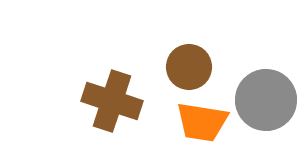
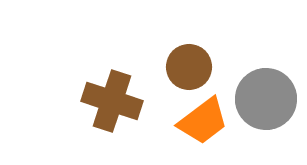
gray circle: moved 1 px up
orange trapezoid: moved 1 px right, 1 px up; rotated 46 degrees counterclockwise
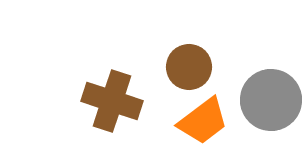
gray circle: moved 5 px right, 1 px down
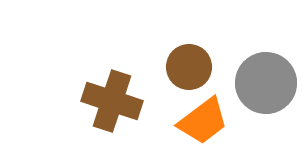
gray circle: moved 5 px left, 17 px up
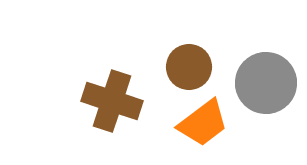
orange trapezoid: moved 2 px down
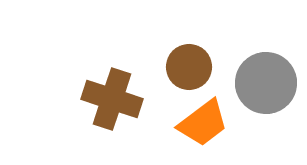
brown cross: moved 2 px up
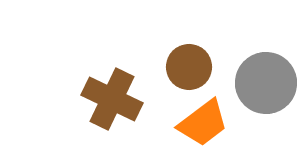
brown cross: rotated 8 degrees clockwise
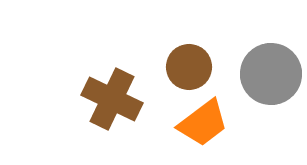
gray circle: moved 5 px right, 9 px up
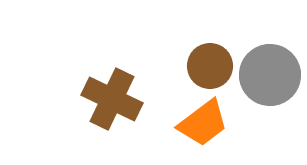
brown circle: moved 21 px right, 1 px up
gray circle: moved 1 px left, 1 px down
